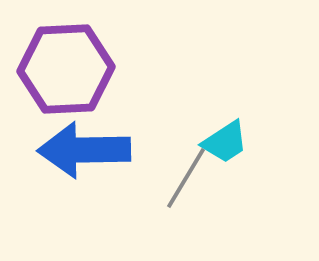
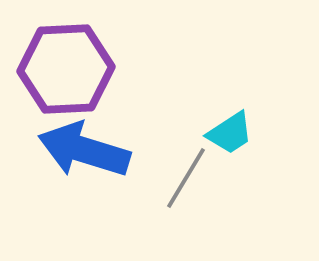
cyan trapezoid: moved 5 px right, 9 px up
blue arrow: rotated 18 degrees clockwise
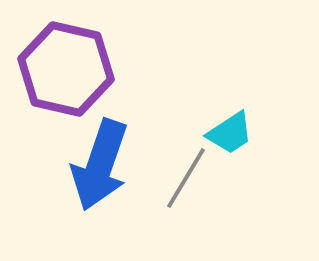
purple hexagon: rotated 16 degrees clockwise
blue arrow: moved 16 px right, 15 px down; rotated 88 degrees counterclockwise
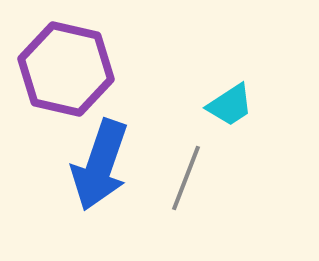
cyan trapezoid: moved 28 px up
gray line: rotated 10 degrees counterclockwise
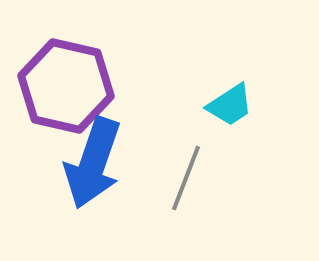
purple hexagon: moved 17 px down
blue arrow: moved 7 px left, 2 px up
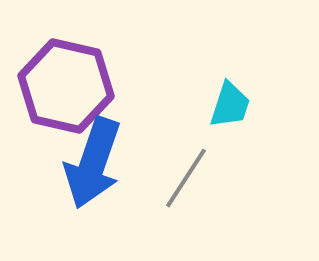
cyan trapezoid: rotated 39 degrees counterclockwise
gray line: rotated 12 degrees clockwise
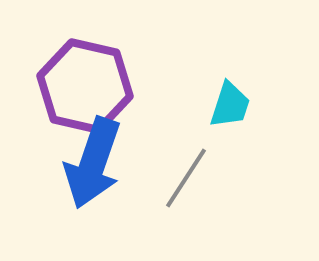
purple hexagon: moved 19 px right
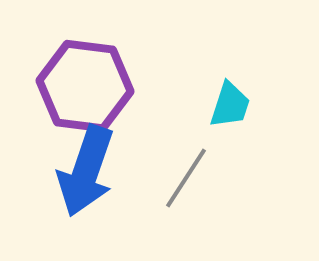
purple hexagon: rotated 6 degrees counterclockwise
blue arrow: moved 7 px left, 8 px down
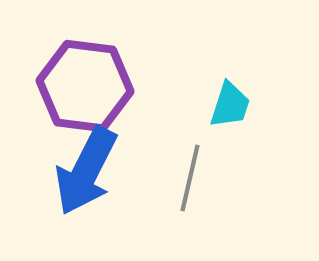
blue arrow: rotated 8 degrees clockwise
gray line: moved 4 px right; rotated 20 degrees counterclockwise
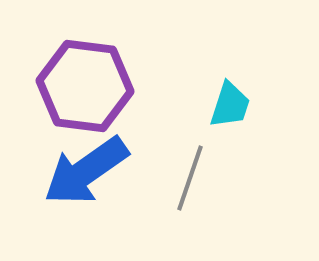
blue arrow: rotated 28 degrees clockwise
gray line: rotated 6 degrees clockwise
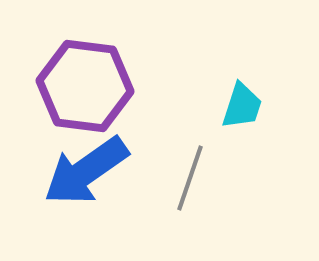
cyan trapezoid: moved 12 px right, 1 px down
